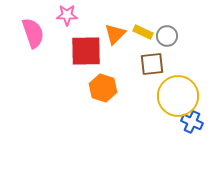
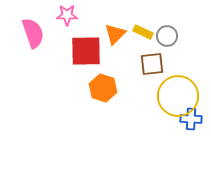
blue cross: moved 1 px left, 3 px up; rotated 20 degrees counterclockwise
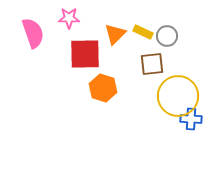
pink star: moved 2 px right, 3 px down
red square: moved 1 px left, 3 px down
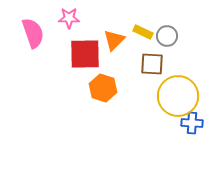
orange triangle: moved 1 px left, 6 px down
brown square: rotated 10 degrees clockwise
blue cross: moved 1 px right, 4 px down
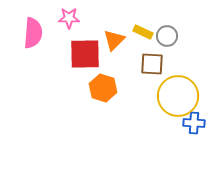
pink semicircle: rotated 24 degrees clockwise
blue cross: moved 2 px right
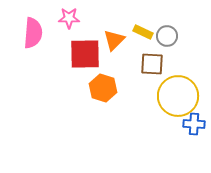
blue cross: moved 1 px down
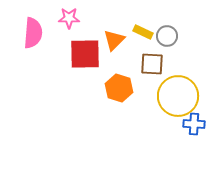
orange hexagon: moved 16 px right
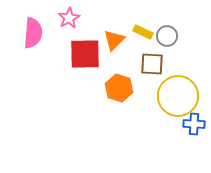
pink star: rotated 30 degrees counterclockwise
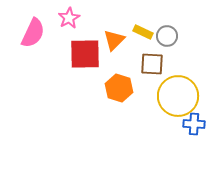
pink semicircle: rotated 20 degrees clockwise
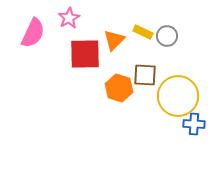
brown square: moved 7 px left, 11 px down
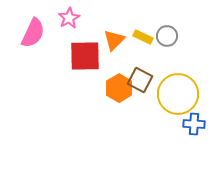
yellow rectangle: moved 5 px down
red square: moved 2 px down
brown square: moved 5 px left, 5 px down; rotated 25 degrees clockwise
orange hexagon: rotated 12 degrees clockwise
yellow circle: moved 2 px up
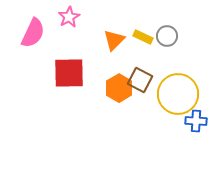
pink star: moved 1 px up
red square: moved 16 px left, 17 px down
blue cross: moved 2 px right, 3 px up
